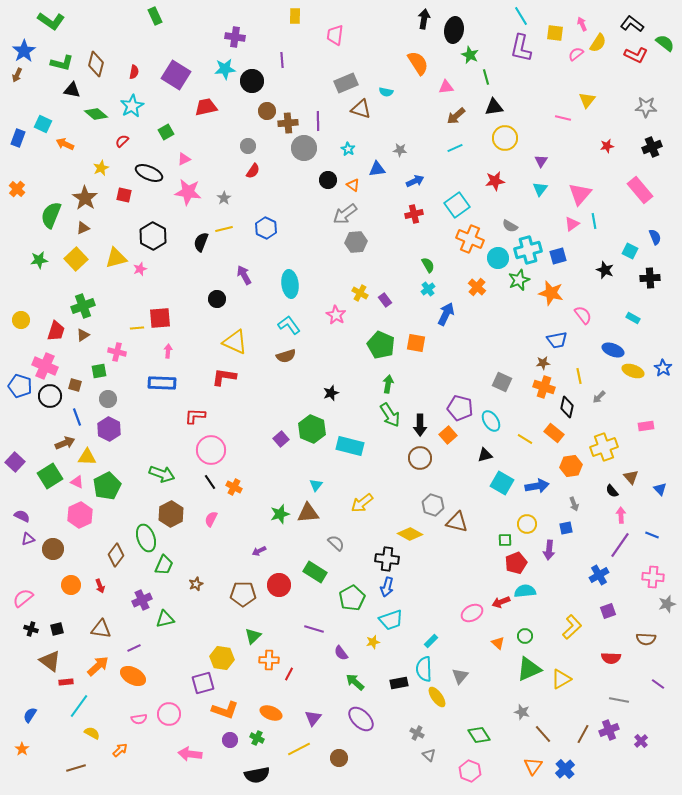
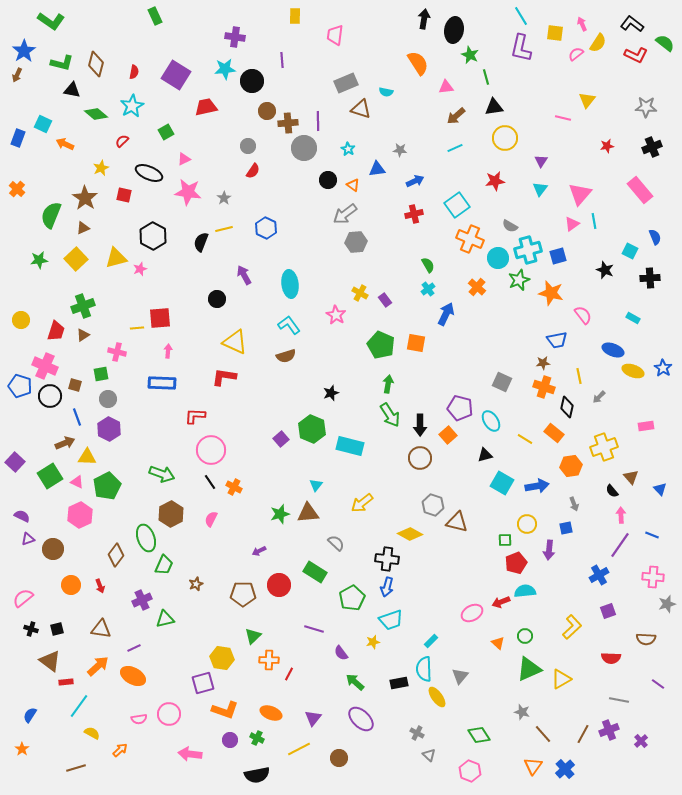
green square at (99, 371): moved 2 px right, 3 px down
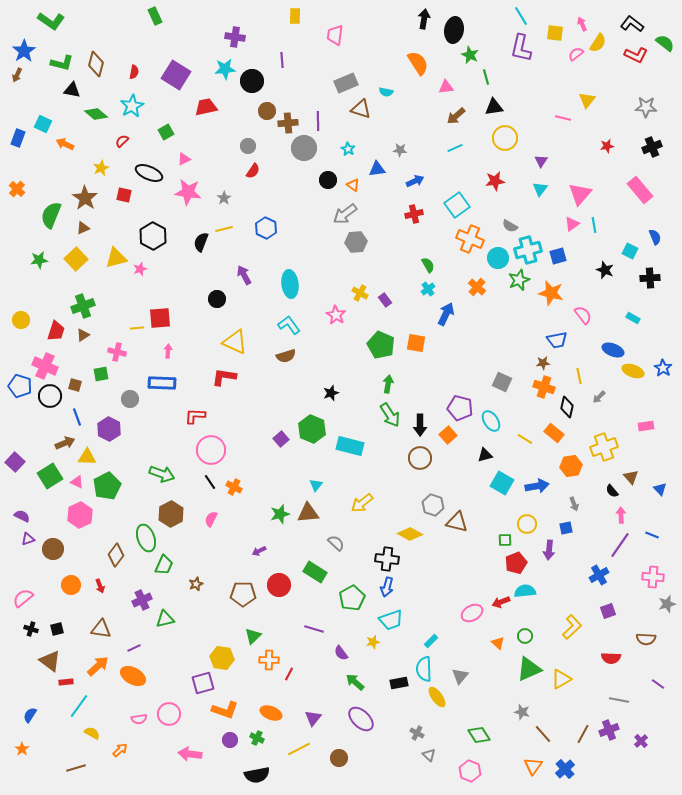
cyan line at (594, 221): moved 4 px down
gray circle at (108, 399): moved 22 px right
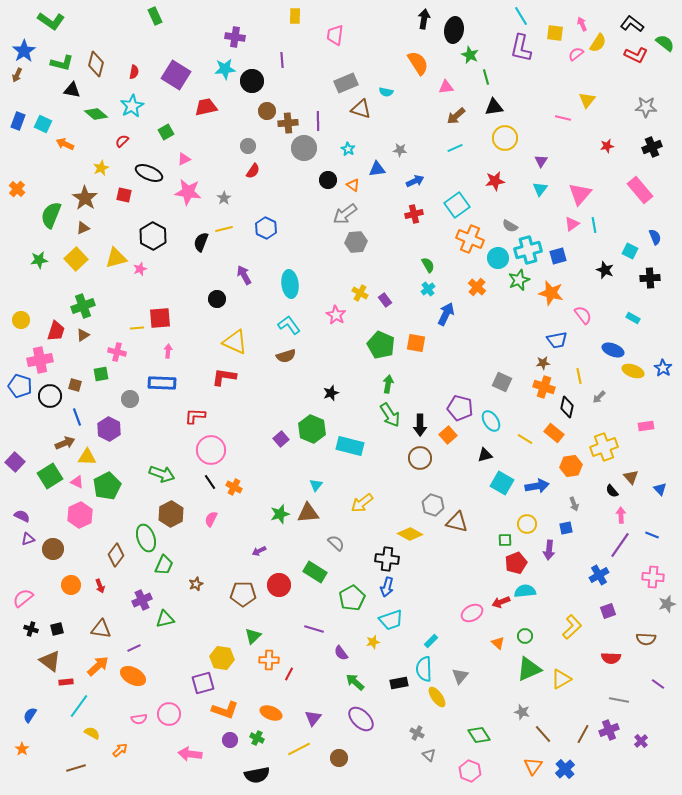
blue rectangle at (18, 138): moved 17 px up
pink cross at (45, 366): moved 5 px left, 6 px up; rotated 35 degrees counterclockwise
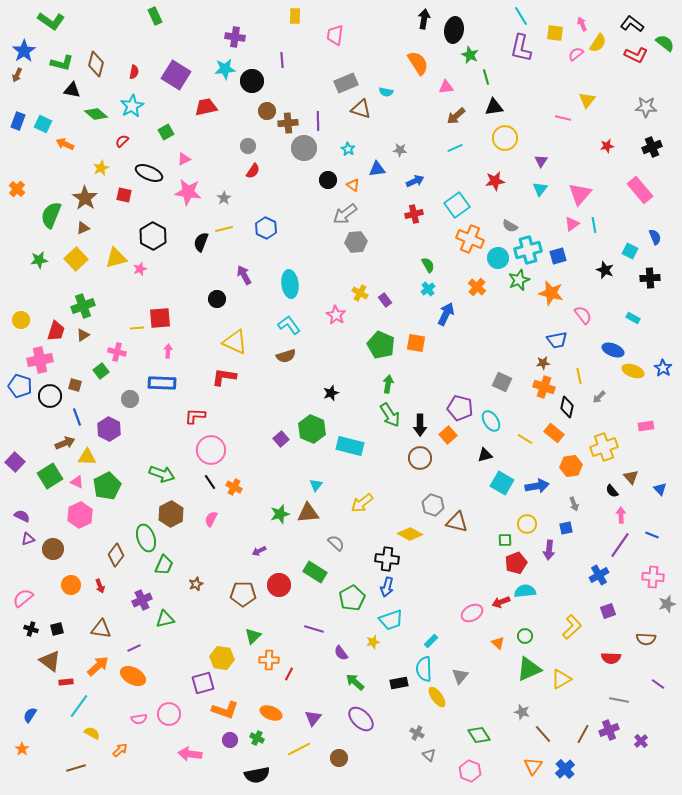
green square at (101, 374): moved 3 px up; rotated 28 degrees counterclockwise
